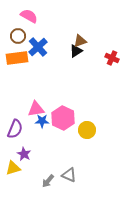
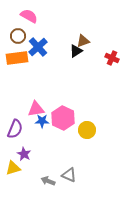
brown triangle: moved 3 px right
gray arrow: rotated 72 degrees clockwise
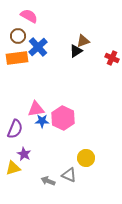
yellow circle: moved 1 px left, 28 px down
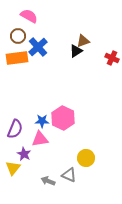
pink triangle: moved 4 px right, 30 px down
yellow triangle: rotated 35 degrees counterclockwise
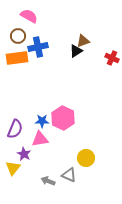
blue cross: rotated 30 degrees clockwise
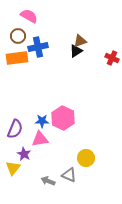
brown triangle: moved 3 px left
